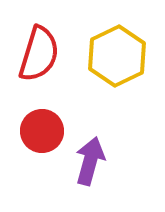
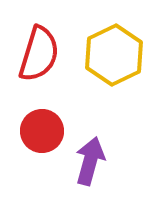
yellow hexagon: moved 3 px left, 1 px up
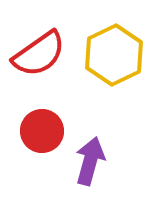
red semicircle: rotated 38 degrees clockwise
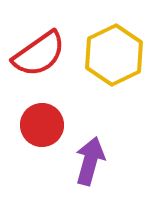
red circle: moved 6 px up
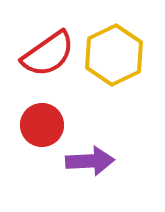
red semicircle: moved 9 px right
purple arrow: rotated 72 degrees clockwise
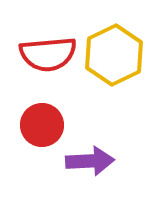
red semicircle: rotated 30 degrees clockwise
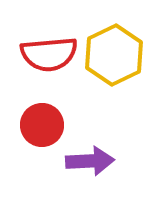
red semicircle: moved 1 px right
